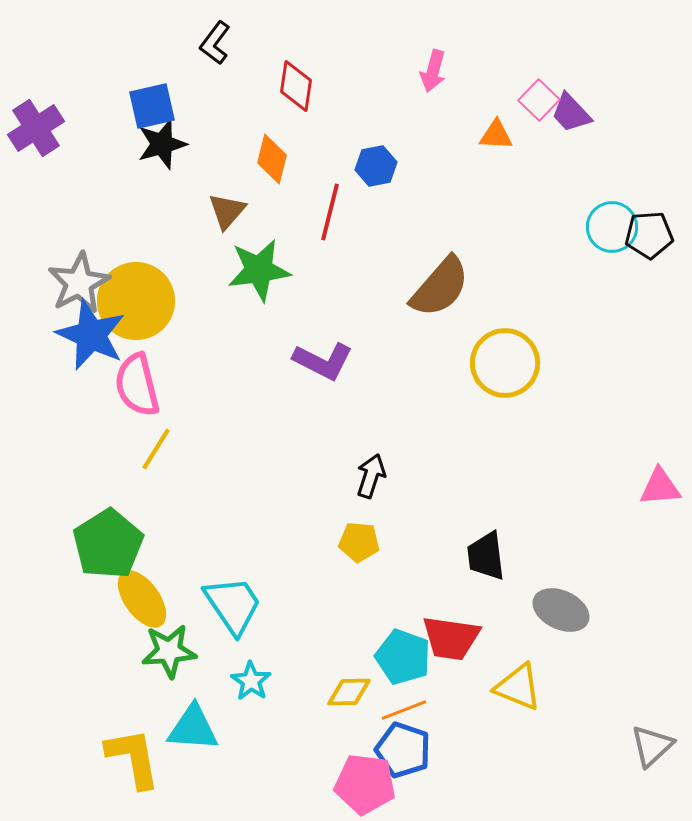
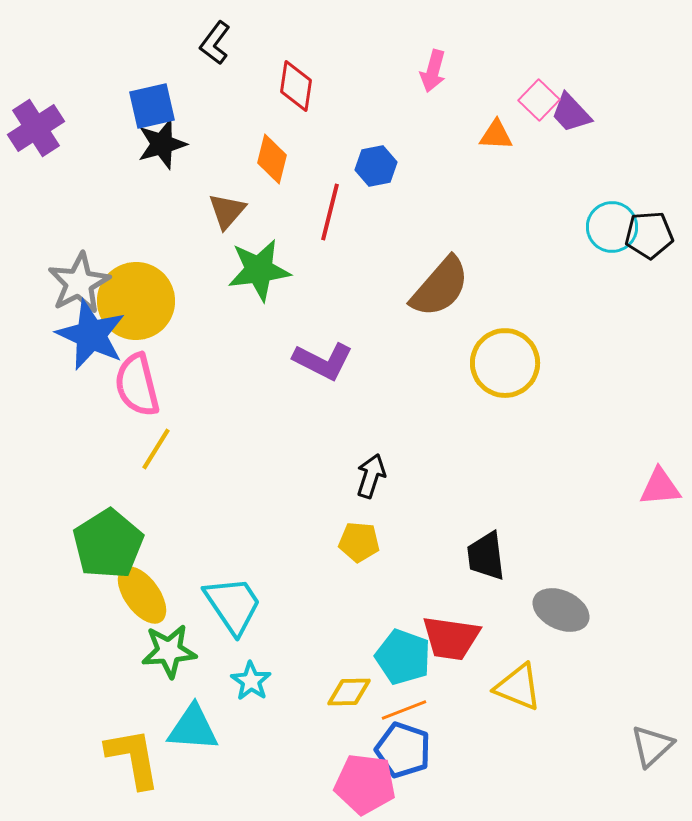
yellow ellipse at (142, 599): moved 4 px up
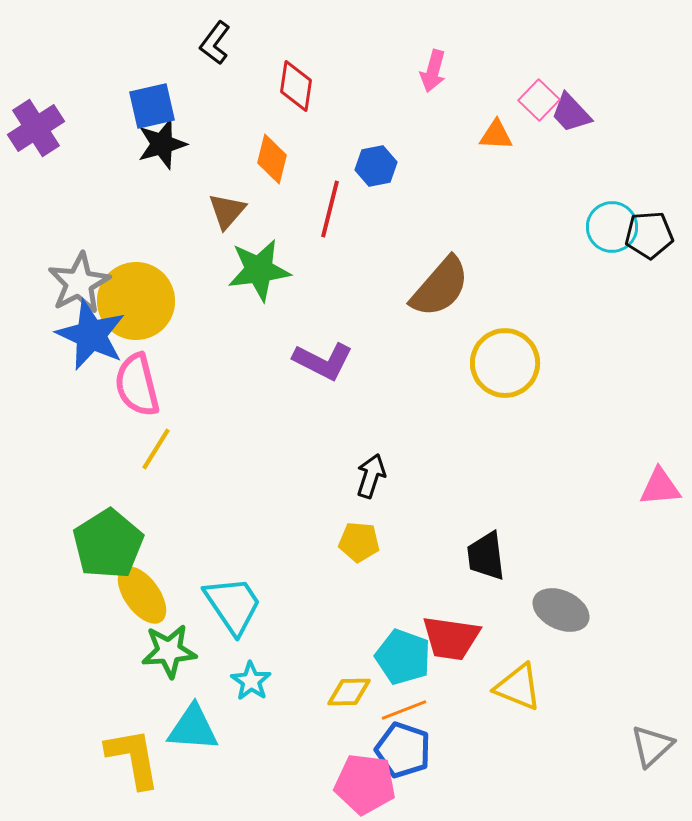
red line at (330, 212): moved 3 px up
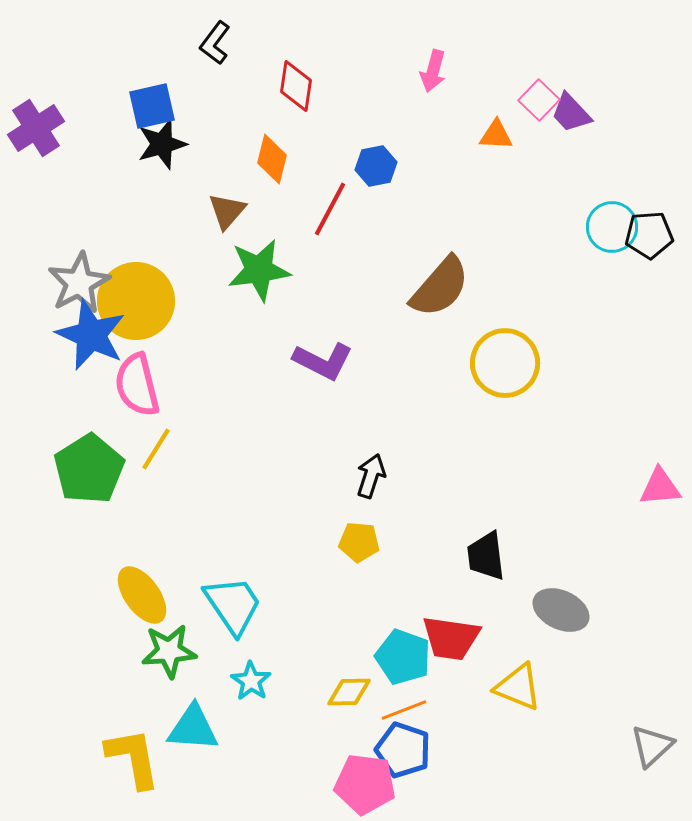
red line at (330, 209): rotated 14 degrees clockwise
green pentagon at (108, 544): moved 19 px left, 75 px up
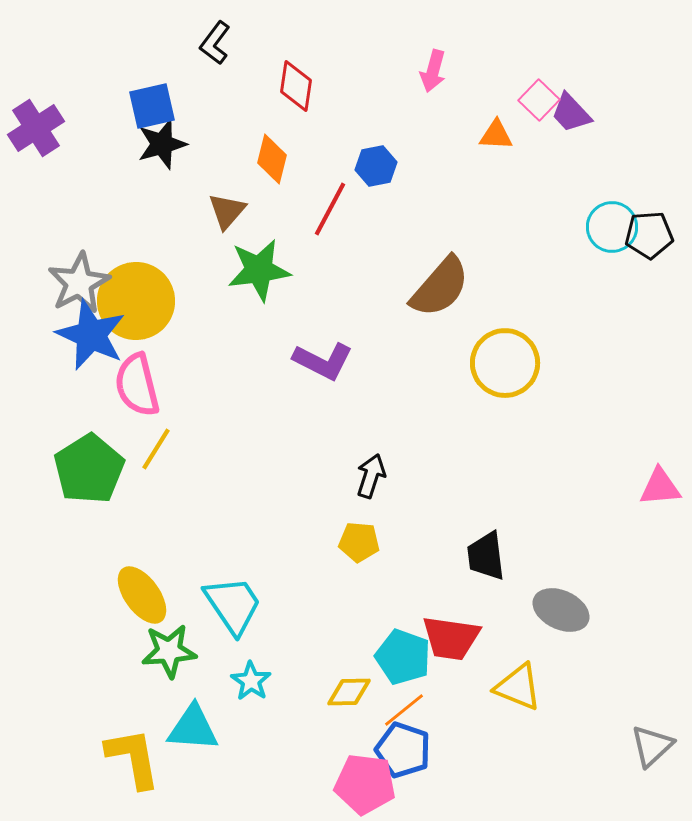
orange line at (404, 710): rotated 18 degrees counterclockwise
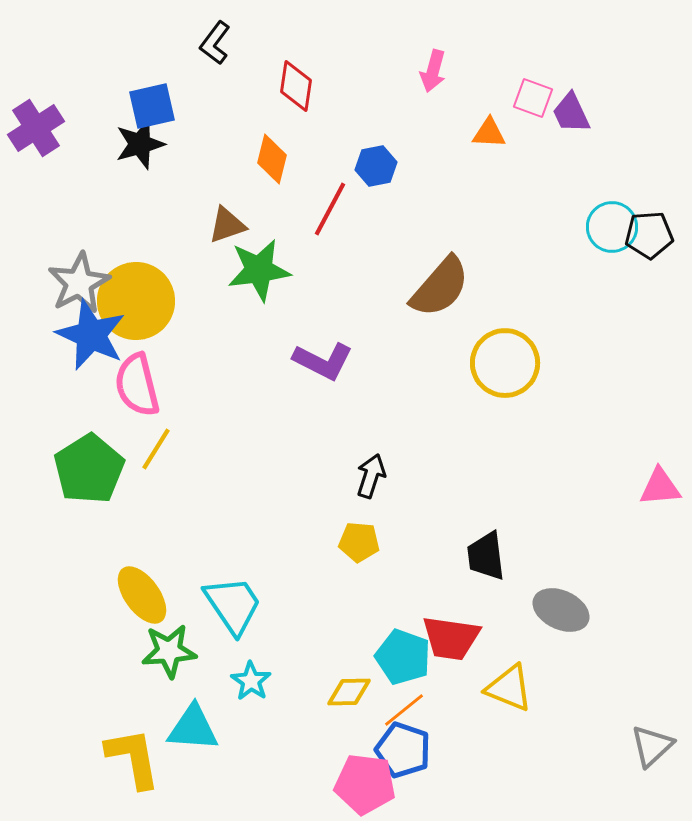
pink square at (539, 100): moved 6 px left, 2 px up; rotated 24 degrees counterclockwise
purple trapezoid at (571, 113): rotated 18 degrees clockwise
orange triangle at (496, 135): moved 7 px left, 2 px up
black star at (162, 144): moved 22 px left
brown triangle at (227, 211): moved 14 px down; rotated 30 degrees clockwise
yellow triangle at (518, 687): moved 9 px left, 1 px down
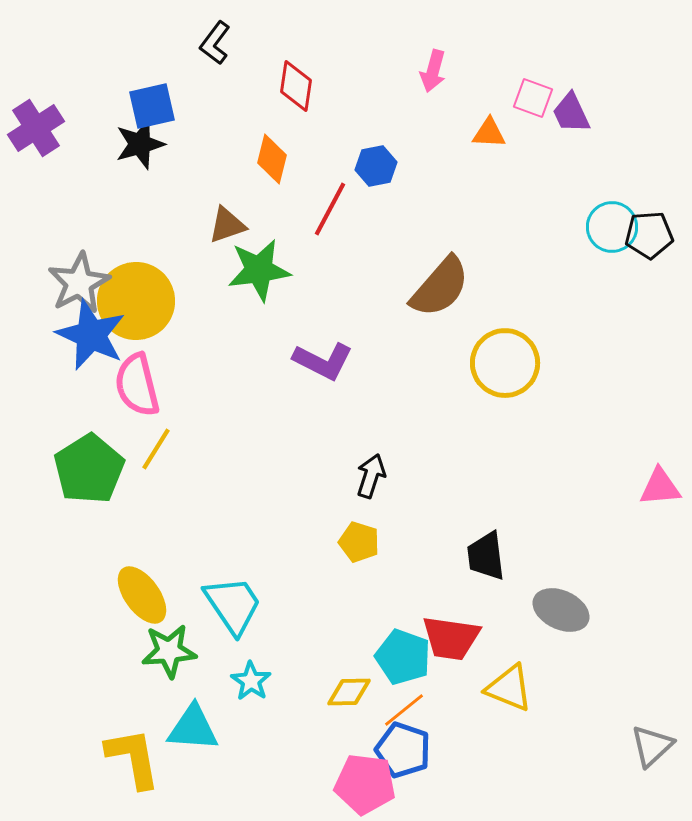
yellow pentagon at (359, 542): rotated 12 degrees clockwise
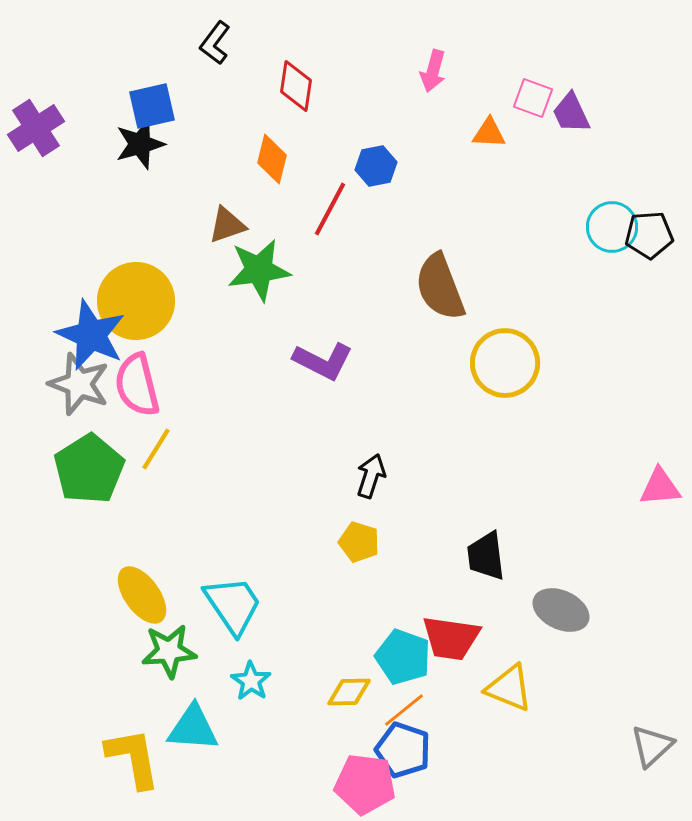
gray star at (79, 283): moved 101 px down; rotated 24 degrees counterclockwise
brown semicircle at (440, 287): rotated 118 degrees clockwise
